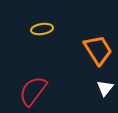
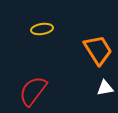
white triangle: rotated 42 degrees clockwise
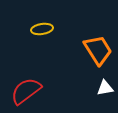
red semicircle: moved 7 px left; rotated 16 degrees clockwise
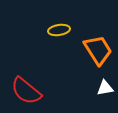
yellow ellipse: moved 17 px right, 1 px down
red semicircle: rotated 104 degrees counterclockwise
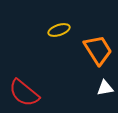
yellow ellipse: rotated 10 degrees counterclockwise
red semicircle: moved 2 px left, 2 px down
